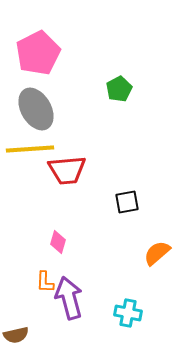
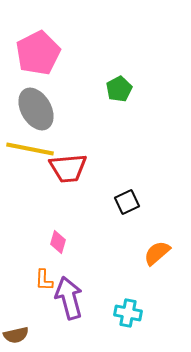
yellow line: rotated 15 degrees clockwise
red trapezoid: moved 1 px right, 2 px up
black square: rotated 15 degrees counterclockwise
orange L-shape: moved 1 px left, 2 px up
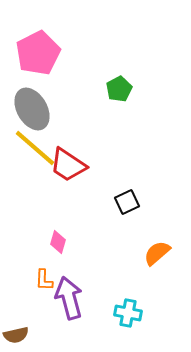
gray ellipse: moved 4 px left
yellow line: moved 5 px right, 1 px up; rotated 30 degrees clockwise
red trapezoid: moved 3 px up; rotated 39 degrees clockwise
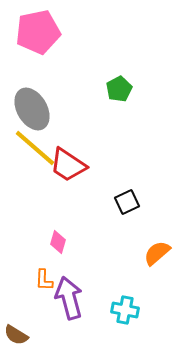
pink pentagon: moved 21 px up; rotated 15 degrees clockwise
cyan cross: moved 3 px left, 3 px up
brown semicircle: rotated 45 degrees clockwise
